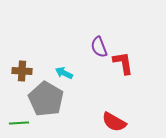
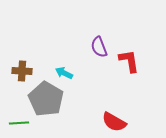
red L-shape: moved 6 px right, 2 px up
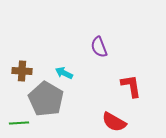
red L-shape: moved 2 px right, 25 px down
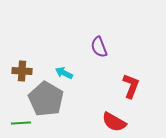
red L-shape: rotated 30 degrees clockwise
green line: moved 2 px right
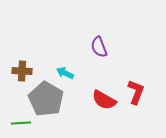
cyan arrow: moved 1 px right
red L-shape: moved 5 px right, 6 px down
red semicircle: moved 10 px left, 22 px up
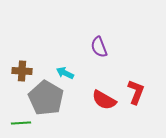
gray pentagon: moved 1 px up
